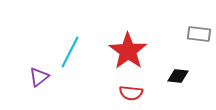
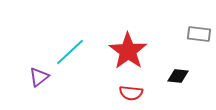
cyan line: rotated 20 degrees clockwise
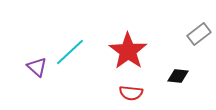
gray rectangle: rotated 45 degrees counterclockwise
purple triangle: moved 2 px left, 10 px up; rotated 40 degrees counterclockwise
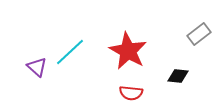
red star: rotated 6 degrees counterclockwise
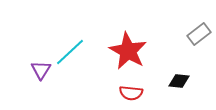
purple triangle: moved 4 px right, 3 px down; rotated 20 degrees clockwise
black diamond: moved 1 px right, 5 px down
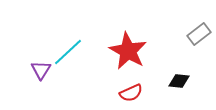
cyan line: moved 2 px left
red semicircle: rotated 30 degrees counterclockwise
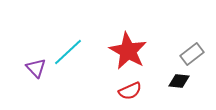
gray rectangle: moved 7 px left, 20 px down
purple triangle: moved 5 px left, 2 px up; rotated 15 degrees counterclockwise
red semicircle: moved 1 px left, 2 px up
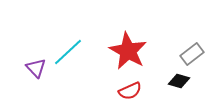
black diamond: rotated 10 degrees clockwise
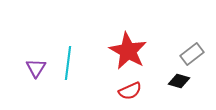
cyan line: moved 11 px down; rotated 40 degrees counterclockwise
purple triangle: rotated 15 degrees clockwise
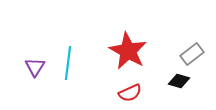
purple triangle: moved 1 px left, 1 px up
red semicircle: moved 2 px down
